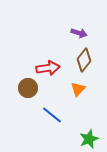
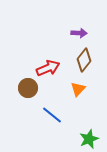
purple arrow: rotated 14 degrees counterclockwise
red arrow: rotated 15 degrees counterclockwise
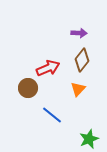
brown diamond: moved 2 px left
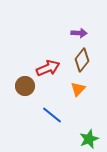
brown circle: moved 3 px left, 2 px up
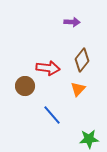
purple arrow: moved 7 px left, 11 px up
red arrow: rotated 30 degrees clockwise
blue line: rotated 10 degrees clockwise
green star: rotated 18 degrees clockwise
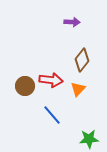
red arrow: moved 3 px right, 12 px down
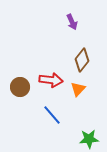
purple arrow: rotated 63 degrees clockwise
brown circle: moved 5 px left, 1 px down
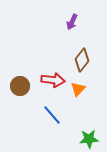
purple arrow: rotated 49 degrees clockwise
red arrow: moved 2 px right
brown circle: moved 1 px up
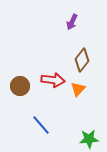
blue line: moved 11 px left, 10 px down
